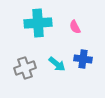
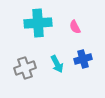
blue cross: rotated 24 degrees counterclockwise
cyan arrow: rotated 24 degrees clockwise
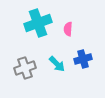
cyan cross: rotated 16 degrees counterclockwise
pink semicircle: moved 7 px left, 2 px down; rotated 32 degrees clockwise
cyan arrow: rotated 18 degrees counterclockwise
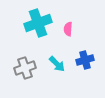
blue cross: moved 2 px right, 1 px down
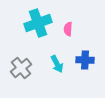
blue cross: rotated 18 degrees clockwise
cyan arrow: rotated 18 degrees clockwise
gray cross: moved 4 px left; rotated 20 degrees counterclockwise
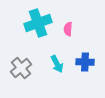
blue cross: moved 2 px down
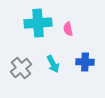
cyan cross: rotated 16 degrees clockwise
pink semicircle: rotated 16 degrees counterclockwise
cyan arrow: moved 4 px left
